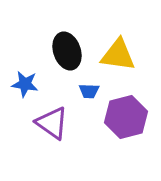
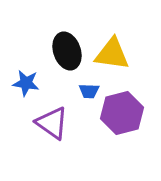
yellow triangle: moved 6 px left, 1 px up
blue star: moved 1 px right, 1 px up
purple hexagon: moved 4 px left, 4 px up
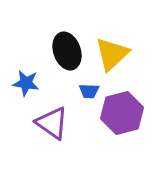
yellow triangle: rotated 51 degrees counterclockwise
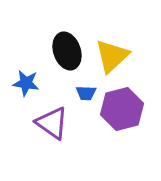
yellow triangle: moved 2 px down
blue trapezoid: moved 3 px left, 2 px down
purple hexagon: moved 4 px up
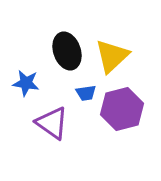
blue trapezoid: rotated 10 degrees counterclockwise
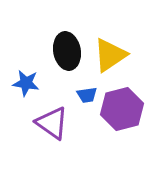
black ellipse: rotated 9 degrees clockwise
yellow triangle: moved 2 px left, 1 px up; rotated 9 degrees clockwise
blue trapezoid: moved 1 px right, 2 px down
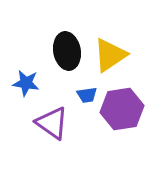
purple hexagon: rotated 6 degrees clockwise
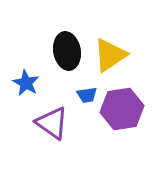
blue star: rotated 20 degrees clockwise
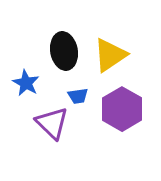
black ellipse: moved 3 px left
blue trapezoid: moved 9 px left, 1 px down
purple hexagon: rotated 21 degrees counterclockwise
purple triangle: rotated 9 degrees clockwise
